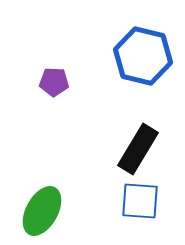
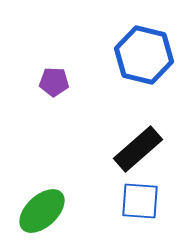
blue hexagon: moved 1 px right, 1 px up
black rectangle: rotated 18 degrees clockwise
green ellipse: rotated 18 degrees clockwise
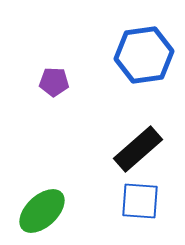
blue hexagon: rotated 22 degrees counterclockwise
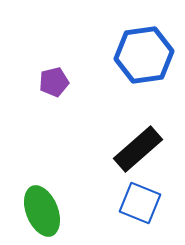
purple pentagon: rotated 16 degrees counterclockwise
blue square: moved 2 px down; rotated 18 degrees clockwise
green ellipse: rotated 69 degrees counterclockwise
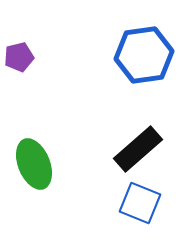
purple pentagon: moved 35 px left, 25 px up
green ellipse: moved 8 px left, 47 px up
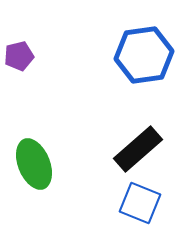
purple pentagon: moved 1 px up
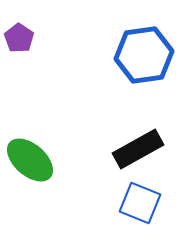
purple pentagon: moved 18 px up; rotated 24 degrees counterclockwise
black rectangle: rotated 12 degrees clockwise
green ellipse: moved 4 px left, 4 px up; rotated 27 degrees counterclockwise
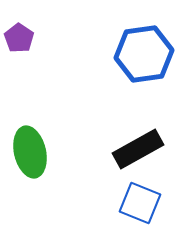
blue hexagon: moved 1 px up
green ellipse: moved 8 px up; rotated 36 degrees clockwise
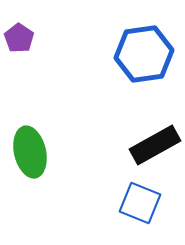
black rectangle: moved 17 px right, 4 px up
